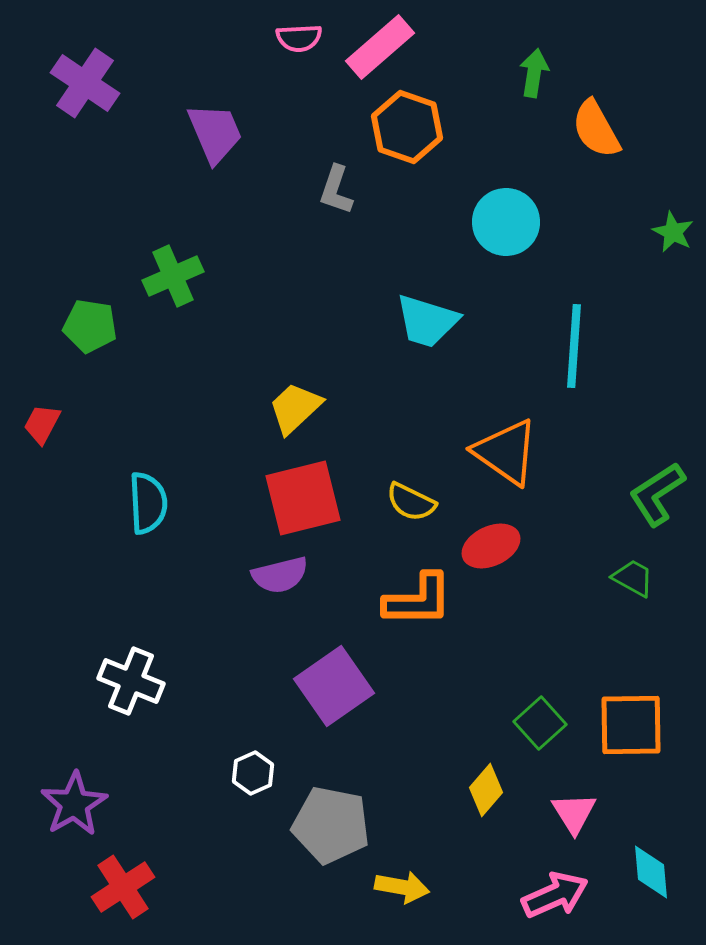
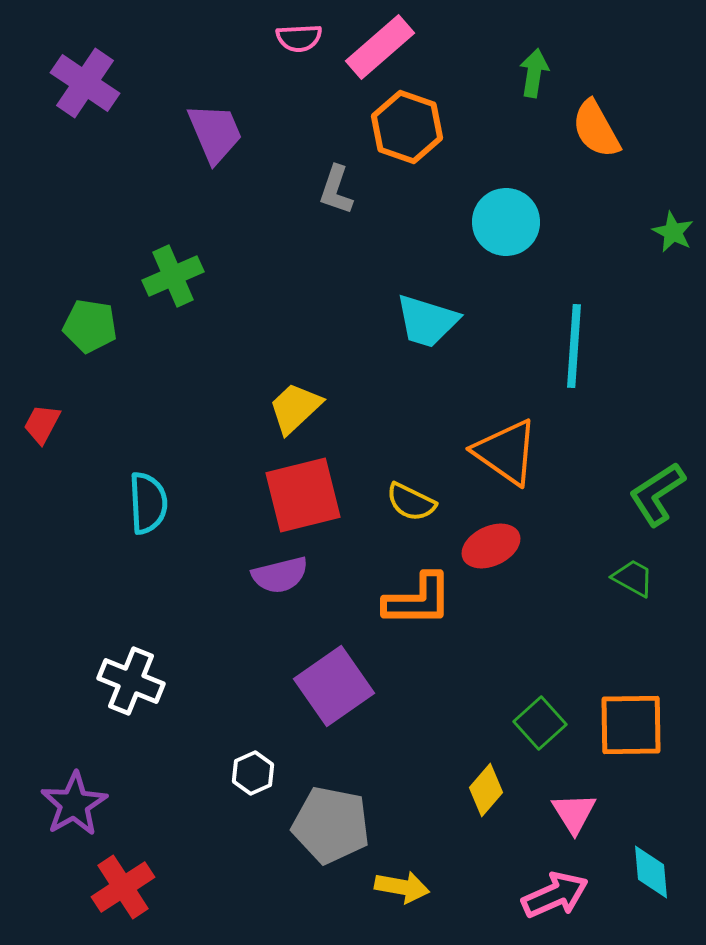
red square: moved 3 px up
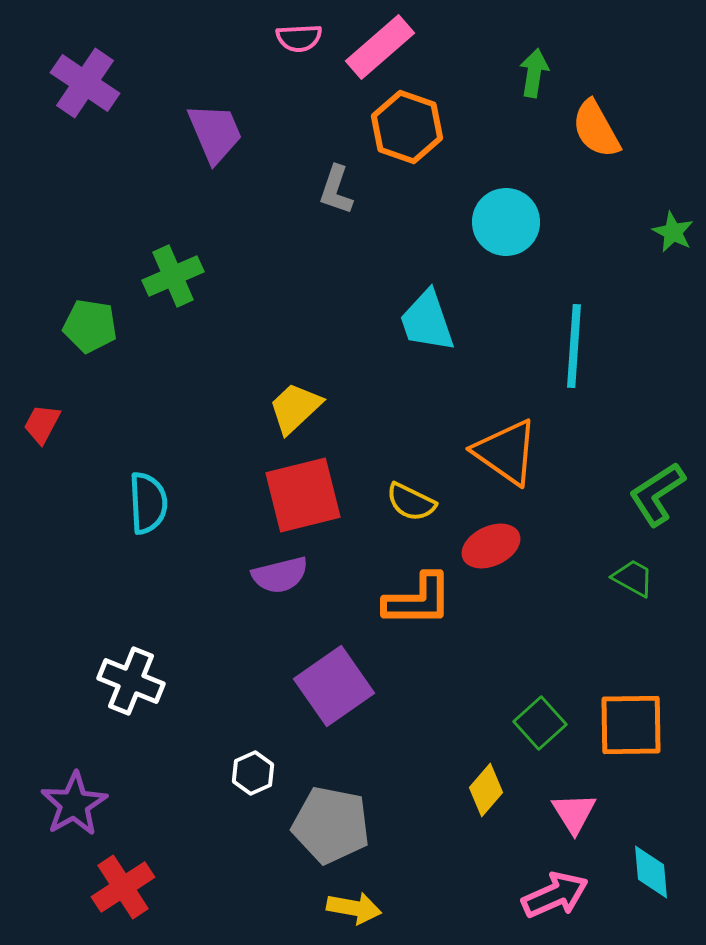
cyan trapezoid: rotated 54 degrees clockwise
yellow arrow: moved 48 px left, 21 px down
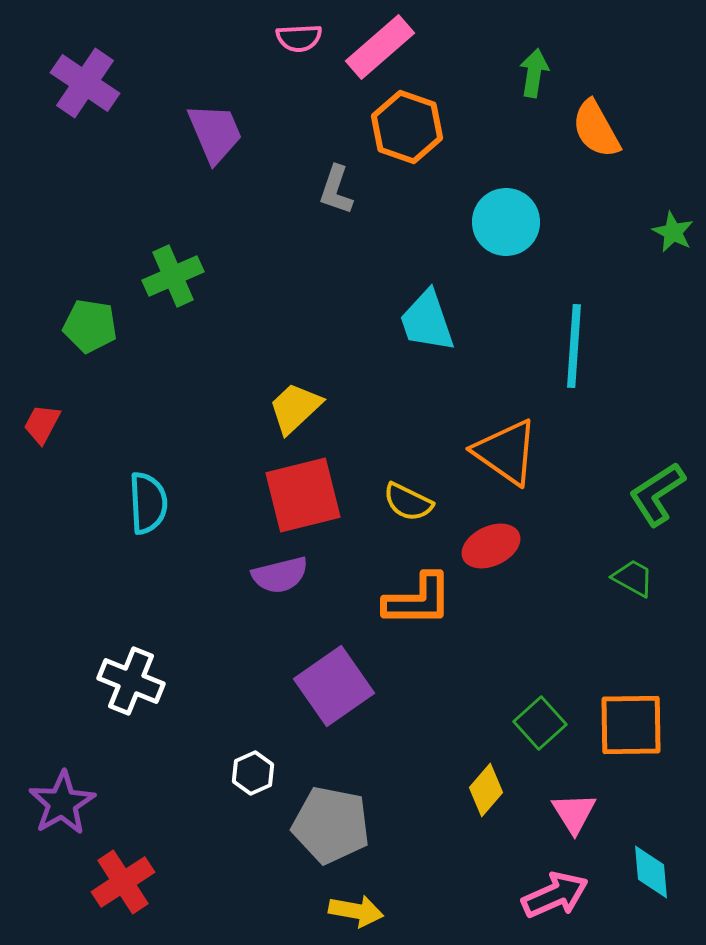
yellow semicircle: moved 3 px left
purple star: moved 12 px left, 1 px up
red cross: moved 5 px up
yellow arrow: moved 2 px right, 3 px down
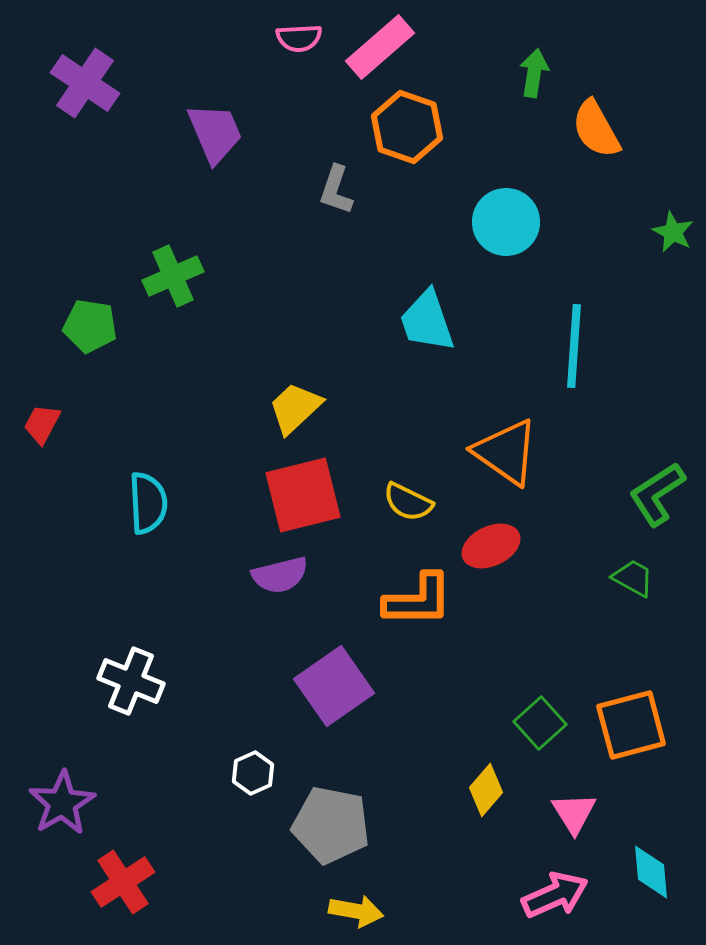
orange square: rotated 14 degrees counterclockwise
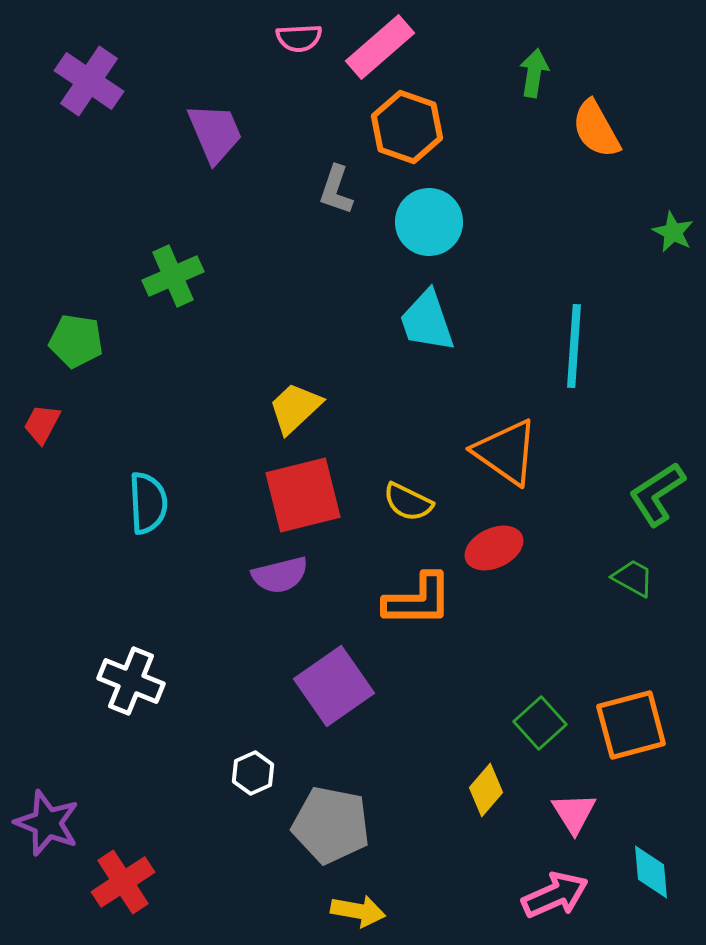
purple cross: moved 4 px right, 2 px up
cyan circle: moved 77 px left
green pentagon: moved 14 px left, 15 px down
red ellipse: moved 3 px right, 2 px down
purple star: moved 15 px left, 20 px down; rotated 20 degrees counterclockwise
yellow arrow: moved 2 px right
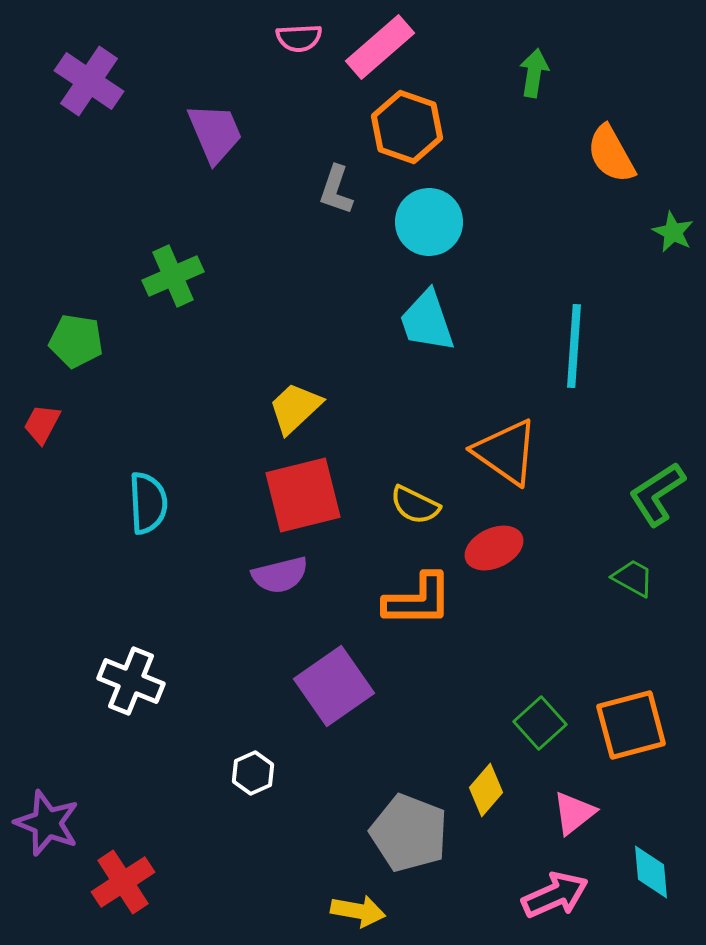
orange semicircle: moved 15 px right, 25 px down
yellow semicircle: moved 7 px right, 3 px down
pink triangle: rotated 24 degrees clockwise
gray pentagon: moved 78 px right, 8 px down; rotated 10 degrees clockwise
